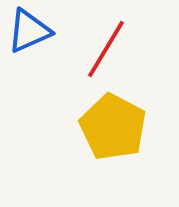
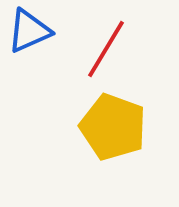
yellow pentagon: rotated 8 degrees counterclockwise
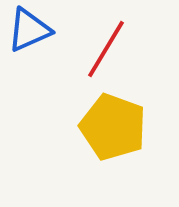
blue triangle: moved 1 px up
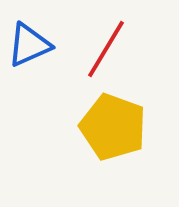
blue triangle: moved 15 px down
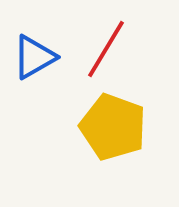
blue triangle: moved 5 px right, 12 px down; rotated 6 degrees counterclockwise
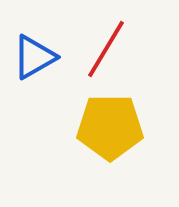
yellow pentagon: moved 3 px left; rotated 20 degrees counterclockwise
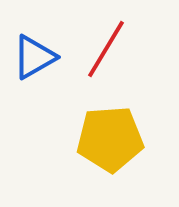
yellow pentagon: moved 12 px down; rotated 4 degrees counterclockwise
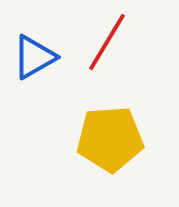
red line: moved 1 px right, 7 px up
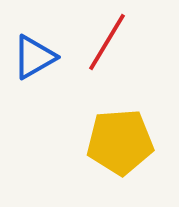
yellow pentagon: moved 10 px right, 3 px down
